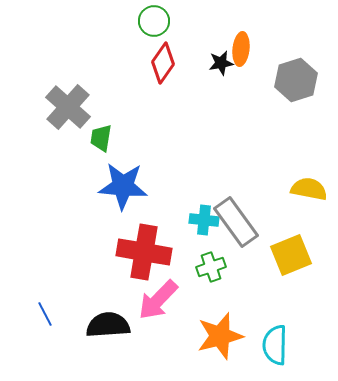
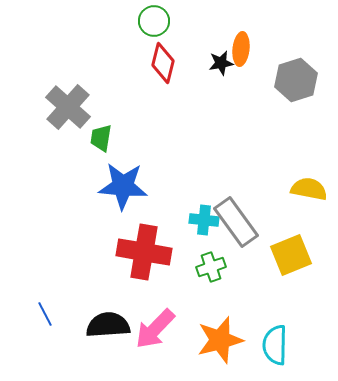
red diamond: rotated 21 degrees counterclockwise
pink arrow: moved 3 px left, 29 px down
orange star: moved 4 px down
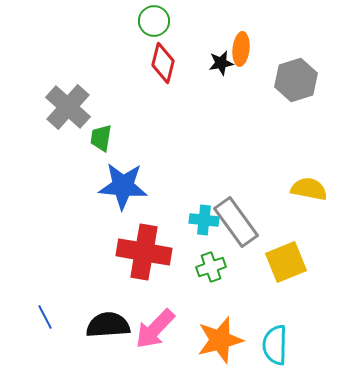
yellow square: moved 5 px left, 7 px down
blue line: moved 3 px down
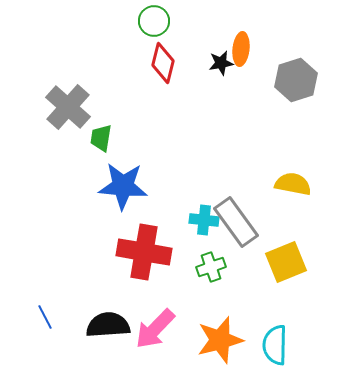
yellow semicircle: moved 16 px left, 5 px up
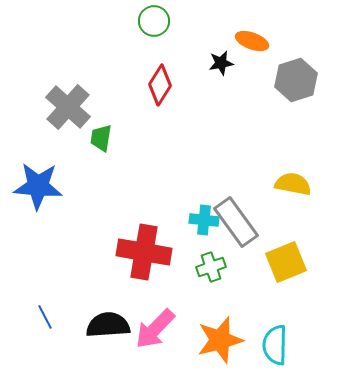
orange ellipse: moved 11 px right, 8 px up; rotated 76 degrees counterclockwise
red diamond: moved 3 px left, 22 px down; rotated 18 degrees clockwise
blue star: moved 85 px left
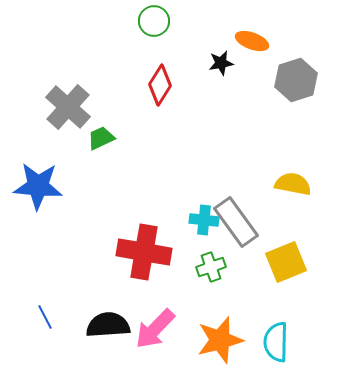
green trapezoid: rotated 56 degrees clockwise
cyan semicircle: moved 1 px right, 3 px up
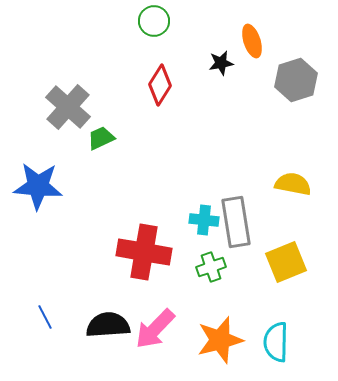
orange ellipse: rotated 52 degrees clockwise
gray rectangle: rotated 27 degrees clockwise
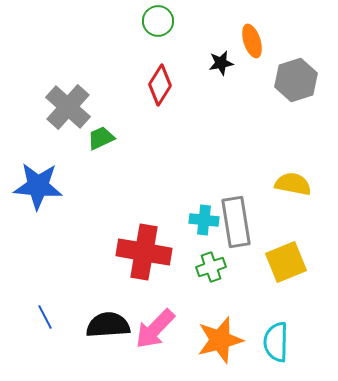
green circle: moved 4 px right
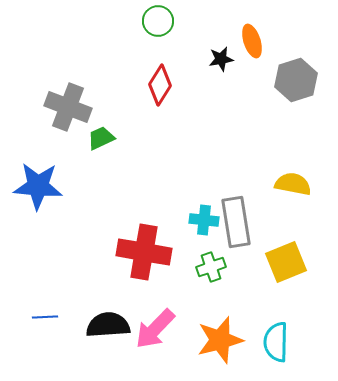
black star: moved 4 px up
gray cross: rotated 21 degrees counterclockwise
blue line: rotated 65 degrees counterclockwise
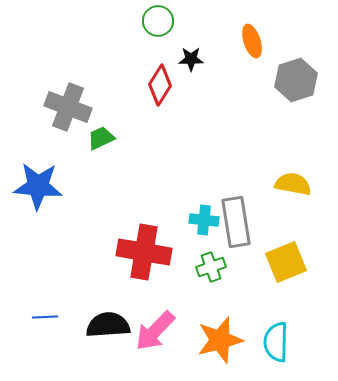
black star: moved 30 px left; rotated 10 degrees clockwise
pink arrow: moved 2 px down
